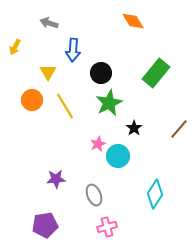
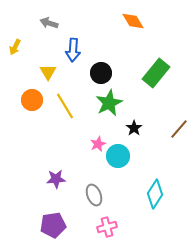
purple pentagon: moved 8 px right
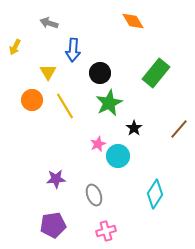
black circle: moved 1 px left
pink cross: moved 1 px left, 4 px down
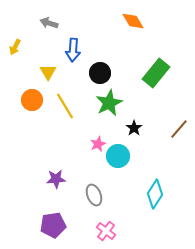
pink cross: rotated 36 degrees counterclockwise
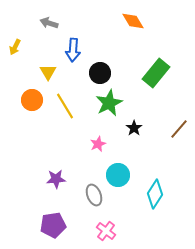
cyan circle: moved 19 px down
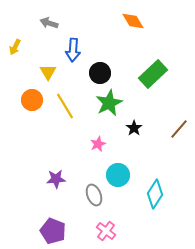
green rectangle: moved 3 px left, 1 px down; rotated 8 degrees clockwise
purple pentagon: moved 6 px down; rotated 30 degrees clockwise
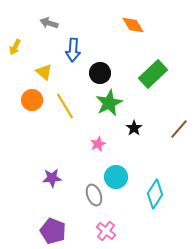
orange diamond: moved 4 px down
yellow triangle: moved 4 px left; rotated 18 degrees counterclockwise
cyan circle: moved 2 px left, 2 px down
purple star: moved 4 px left, 1 px up
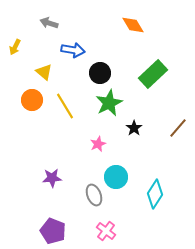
blue arrow: rotated 85 degrees counterclockwise
brown line: moved 1 px left, 1 px up
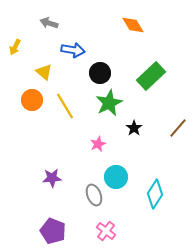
green rectangle: moved 2 px left, 2 px down
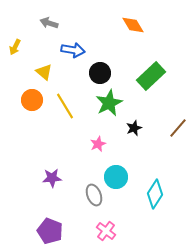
black star: rotated 14 degrees clockwise
purple pentagon: moved 3 px left
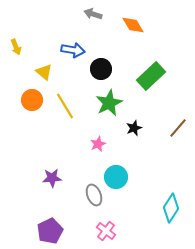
gray arrow: moved 44 px right, 9 px up
yellow arrow: moved 1 px right; rotated 49 degrees counterclockwise
black circle: moved 1 px right, 4 px up
cyan diamond: moved 16 px right, 14 px down
purple pentagon: rotated 25 degrees clockwise
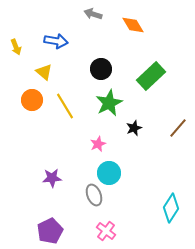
blue arrow: moved 17 px left, 9 px up
cyan circle: moved 7 px left, 4 px up
